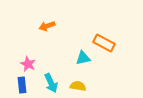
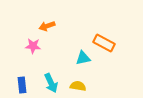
pink star: moved 5 px right, 18 px up; rotated 21 degrees counterclockwise
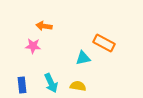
orange arrow: moved 3 px left; rotated 28 degrees clockwise
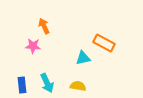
orange arrow: rotated 56 degrees clockwise
cyan arrow: moved 4 px left
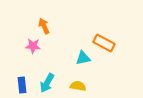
cyan arrow: rotated 54 degrees clockwise
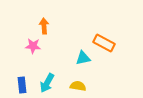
orange arrow: rotated 21 degrees clockwise
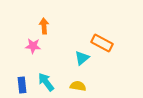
orange rectangle: moved 2 px left
cyan triangle: moved 1 px left; rotated 28 degrees counterclockwise
cyan arrow: moved 1 px left, 1 px up; rotated 114 degrees clockwise
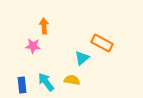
yellow semicircle: moved 6 px left, 6 px up
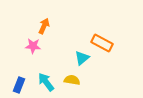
orange arrow: rotated 28 degrees clockwise
blue rectangle: moved 3 px left; rotated 28 degrees clockwise
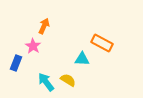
pink star: rotated 28 degrees clockwise
cyan triangle: moved 1 px down; rotated 42 degrees clockwise
yellow semicircle: moved 4 px left; rotated 21 degrees clockwise
blue rectangle: moved 3 px left, 22 px up
